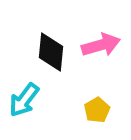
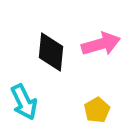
pink arrow: moved 1 px up
cyan arrow: moved 2 px down; rotated 63 degrees counterclockwise
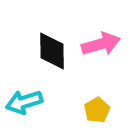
black diamond: moved 1 px right, 1 px up; rotated 6 degrees counterclockwise
cyan arrow: rotated 99 degrees clockwise
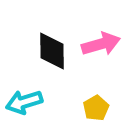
yellow pentagon: moved 1 px left, 2 px up
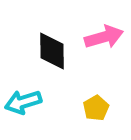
pink arrow: moved 3 px right, 7 px up
cyan arrow: moved 1 px left
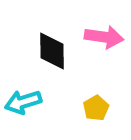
pink arrow: rotated 24 degrees clockwise
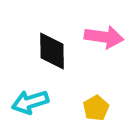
cyan arrow: moved 7 px right
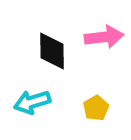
pink arrow: rotated 15 degrees counterclockwise
cyan arrow: moved 2 px right
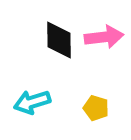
black diamond: moved 7 px right, 11 px up
yellow pentagon: rotated 25 degrees counterclockwise
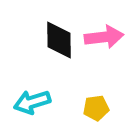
yellow pentagon: rotated 25 degrees counterclockwise
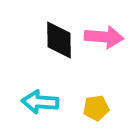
pink arrow: rotated 12 degrees clockwise
cyan arrow: moved 8 px right; rotated 21 degrees clockwise
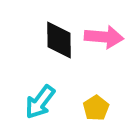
cyan arrow: rotated 57 degrees counterclockwise
yellow pentagon: rotated 25 degrees counterclockwise
